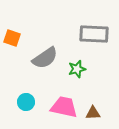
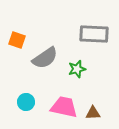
orange square: moved 5 px right, 2 px down
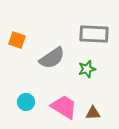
gray semicircle: moved 7 px right
green star: moved 10 px right
pink trapezoid: rotated 20 degrees clockwise
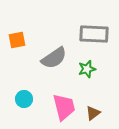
orange square: rotated 30 degrees counterclockwise
gray semicircle: moved 2 px right
cyan circle: moved 2 px left, 3 px up
pink trapezoid: rotated 44 degrees clockwise
brown triangle: rotated 35 degrees counterclockwise
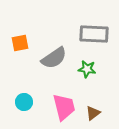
orange square: moved 3 px right, 3 px down
green star: rotated 24 degrees clockwise
cyan circle: moved 3 px down
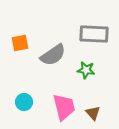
gray semicircle: moved 1 px left, 3 px up
green star: moved 1 px left, 1 px down
brown triangle: rotated 35 degrees counterclockwise
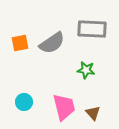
gray rectangle: moved 2 px left, 5 px up
gray semicircle: moved 1 px left, 12 px up
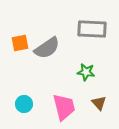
gray semicircle: moved 5 px left, 5 px down
green star: moved 2 px down
cyan circle: moved 2 px down
brown triangle: moved 6 px right, 10 px up
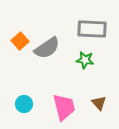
orange square: moved 2 px up; rotated 30 degrees counterclockwise
green star: moved 1 px left, 12 px up
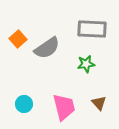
orange square: moved 2 px left, 2 px up
green star: moved 1 px right, 4 px down; rotated 18 degrees counterclockwise
